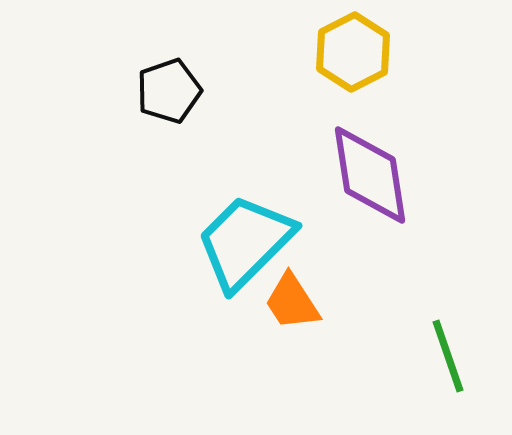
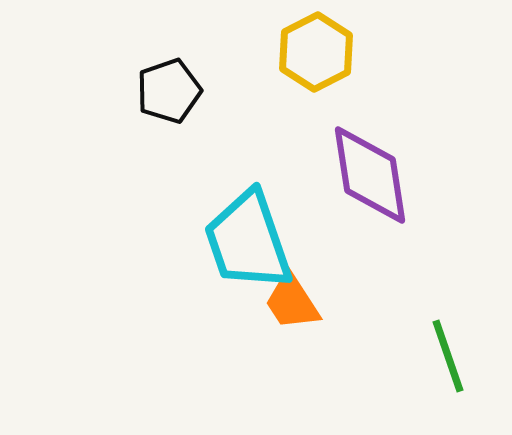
yellow hexagon: moved 37 px left
cyan trapezoid: moved 3 px right, 1 px up; rotated 64 degrees counterclockwise
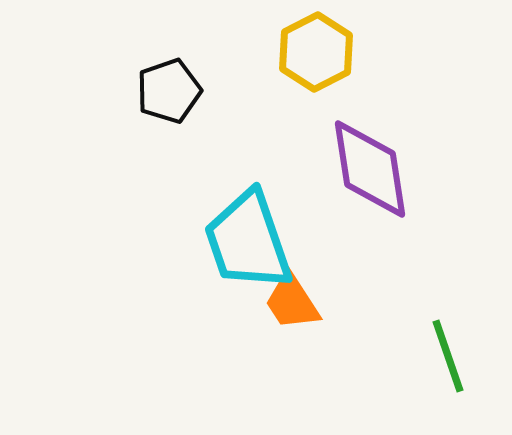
purple diamond: moved 6 px up
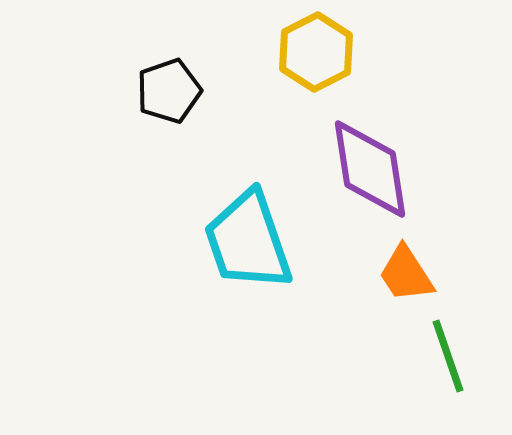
orange trapezoid: moved 114 px right, 28 px up
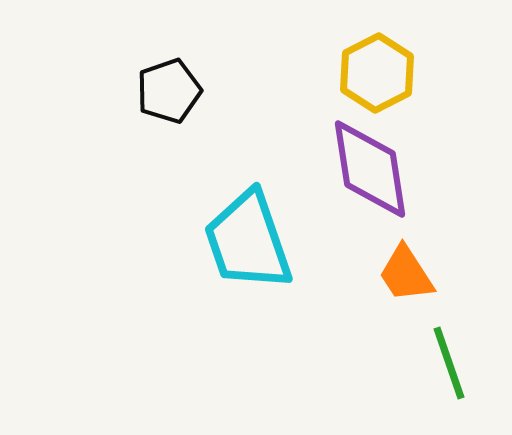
yellow hexagon: moved 61 px right, 21 px down
green line: moved 1 px right, 7 px down
